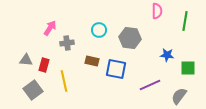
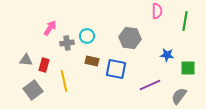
cyan circle: moved 12 px left, 6 px down
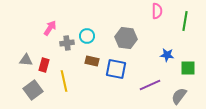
gray hexagon: moved 4 px left
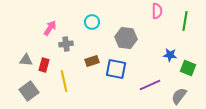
cyan circle: moved 5 px right, 14 px up
gray cross: moved 1 px left, 1 px down
blue star: moved 3 px right
brown rectangle: rotated 32 degrees counterclockwise
green square: rotated 21 degrees clockwise
gray square: moved 4 px left, 1 px down
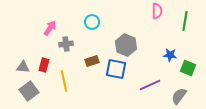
gray hexagon: moved 7 px down; rotated 15 degrees clockwise
gray triangle: moved 3 px left, 7 px down
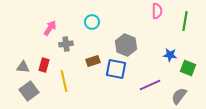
brown rectangle: moved 1 px right
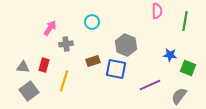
yellow line: rotated 30 degrees clockwise
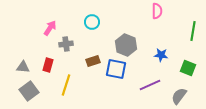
green line: moved 8 px right, 10 px down
blue star: moved 9 px left
red rectangle: moved 4 px right
yellow line: moved 2 px right, 4 px down
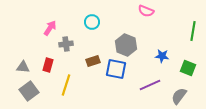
pink semicircle: moved 11 px left; rotated 112 degrees clockwise
blue star: moved 1 px right, 1 px down
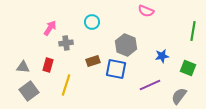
gray cross: moved 1 px up
blue star: rotated 16 degrees counterclockwise
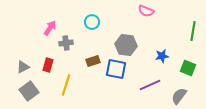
gray hexagon: rotated 15 degrees counterclockwise
gray triangle: rotated 32 degrees counterclockwise
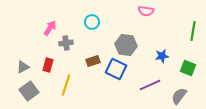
pink semicircle: rotated 14 degrees counterclockwise
blue square: rotated 15 degrees clockwise
